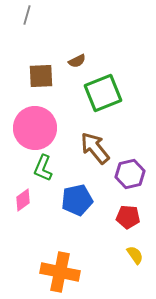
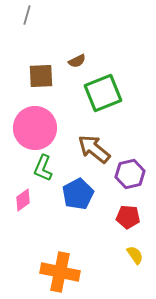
brown arrow: moved 1 px left, 1 px down; rotated 12 degrees counterclockwise
blue pentagon: moved 1 px right, 6 px up; rotated 16 degrees counterclockwise
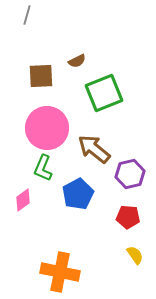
green square: moved 1 px right
pink circle: moved 12 px right
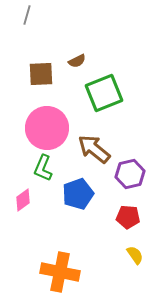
brown square: moved 2 px up
blue pentagon: rotated 8 degrees clockwise
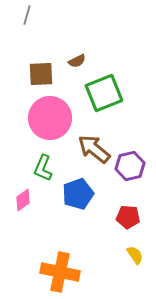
pink circle: moved 3 px right, 10 px up
purple hexagon: moved 8 px up
